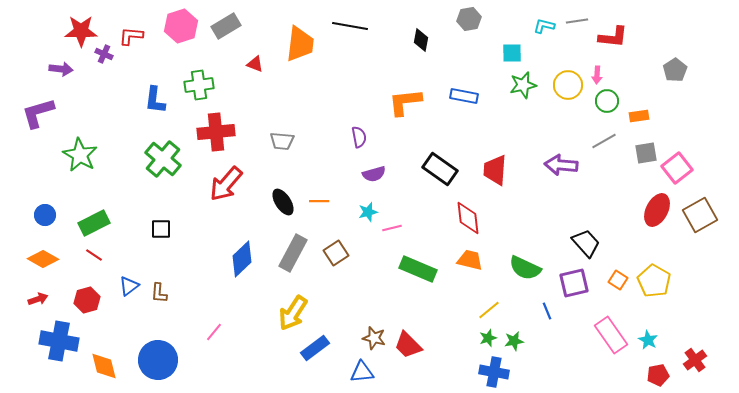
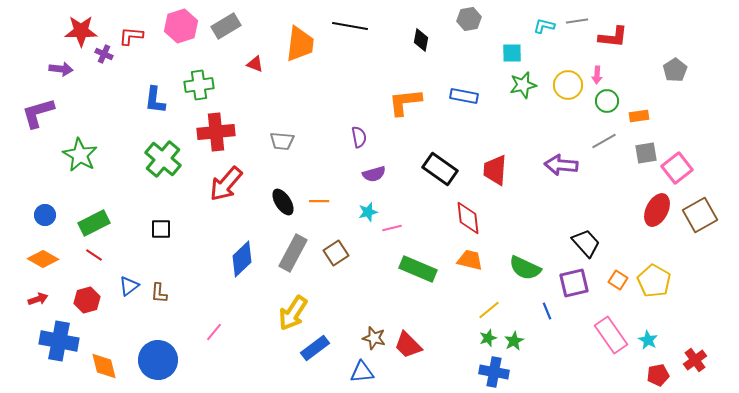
green star at (514, 341): rotated 18 degrees counterclockwise
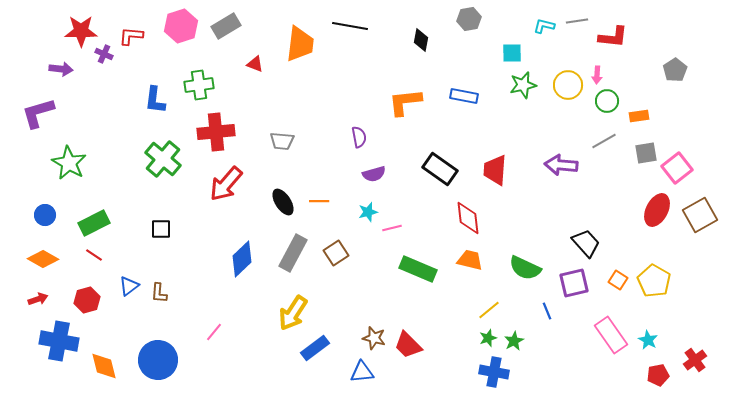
green star at (80, 155): moved 11 px left, 8 px down
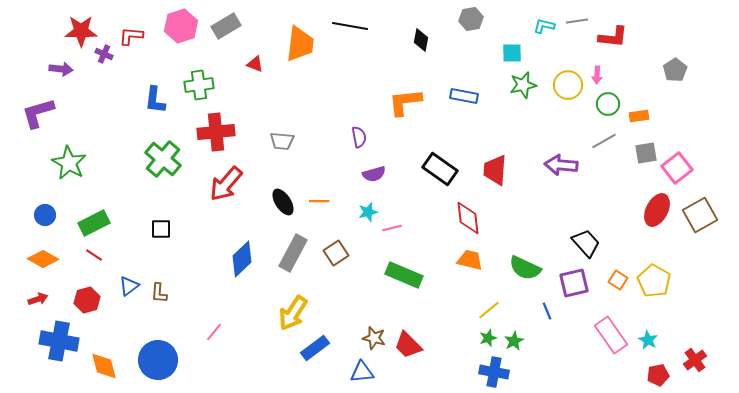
gray hexagon at (469, 19): moved 2 px right
green circle at (607, 101): moved 1 px right, 3 px down
green rectangle at (418, 269): moved 14 px left, 6 px down
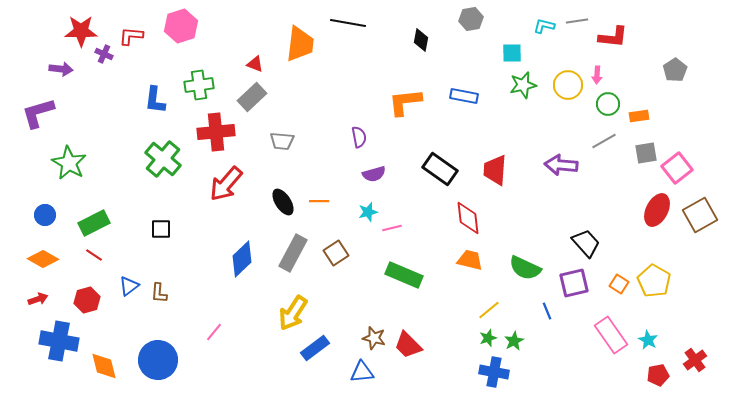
gray rectangle at (226, 26): moved 26 px right, 71 px down; rotated 12 degrees counterclockwise
black line at (350, 26): moved 2 px left, 3 px up
orange square at (618, 280): moved 1 px right, 4 px down
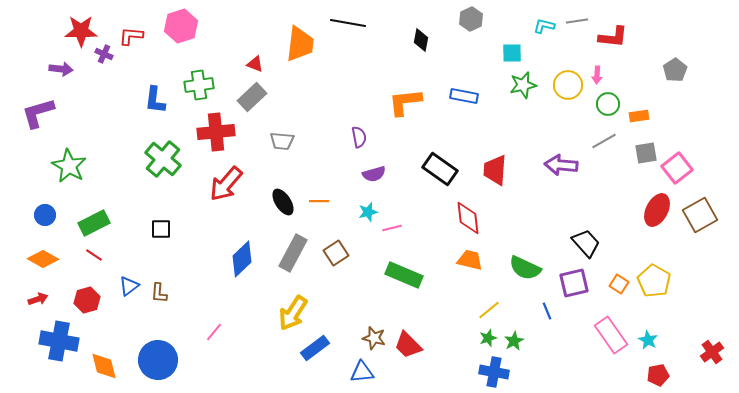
gray hexagon at (471, 19): rotated 15 degrees counterclockwise
green star at (69, 163): moved 3 px down
red cross at (695, 360): moved 17 px right, 8 px up
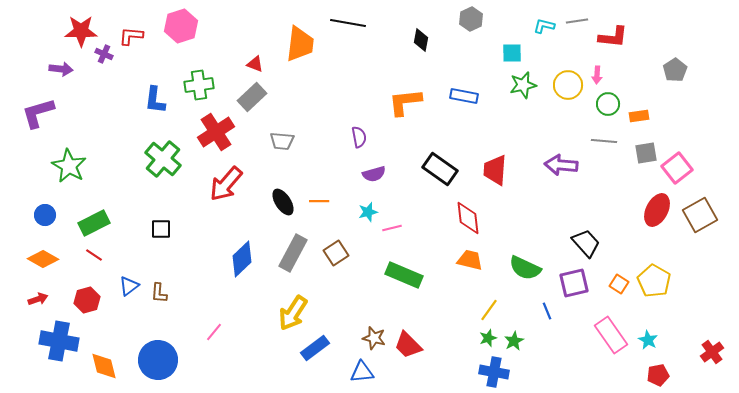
red cross at (216, 132): rotated 27 degrees counterclockwise
gray line at (604, 141): rotated 35 degrees clockwise
yellow line at (489, 310): rotated 15 degrees counterclockwise
